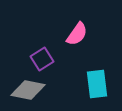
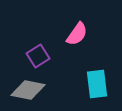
purple square: moved 4 px left, 3 px up
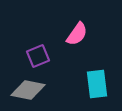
purple square: rotated 10 degrees clockwise
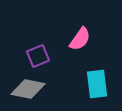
pink semicircle: moved 3 px right, 5 px down
gray diamond: moved 1 px up
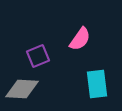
gray diamond: moved 6 px left; rotated 8 degrees counterclockwise
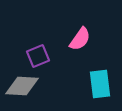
cyan rectangle: moved 3 px right
gray diamond: moved 3 px up
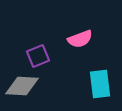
pink semicircle: rotated 35 degrees clockwise
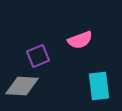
pink semicircle: moved 1 px down
cyan rectangle: moved 1 px left, 2 px down
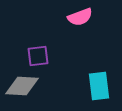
pink semicircle: moved 23 px up
purple square: rotated 15 degrees clockwise
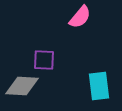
pink semicircle: rotated 30 degrees counterclockwise
purple square: moved 6 px right, 4 px down; rotated 10 degrees clockwise
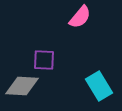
cyan rectangle: rotated 24 degrees counterclockwise
